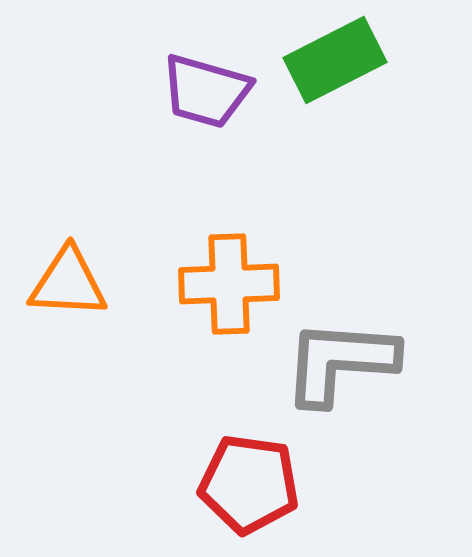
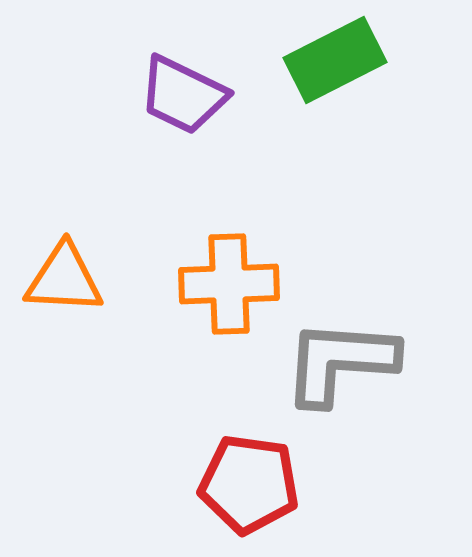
purple trapezoid: moved 23 px left, 4 px down; rotated 10 degrees clockwise
orange triangle: moved 4 px left, 4 px up
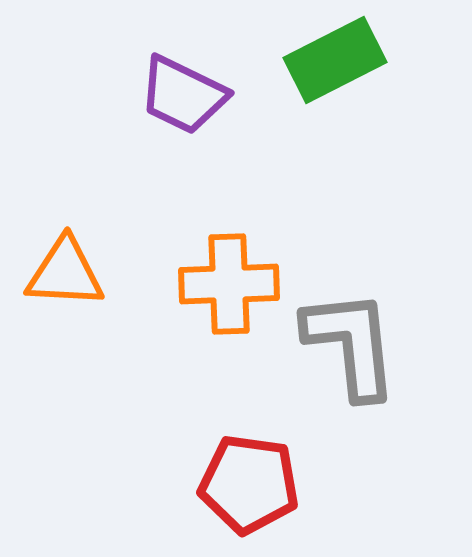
orange triangle: moved 1 px right, 6 px up
gray L-shape: moved 11 px right, 18 px up; rotated 80 degrees clockwise
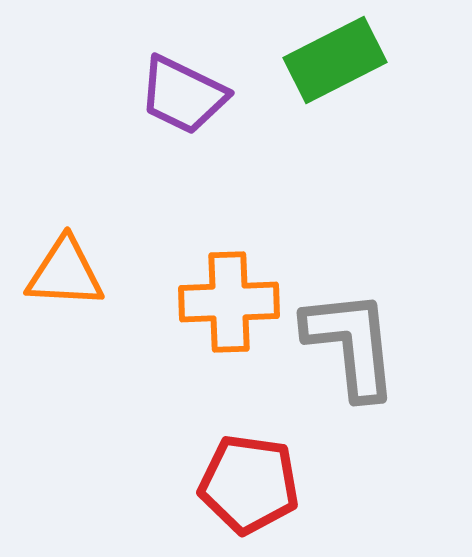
orange cross: moved 18 px down
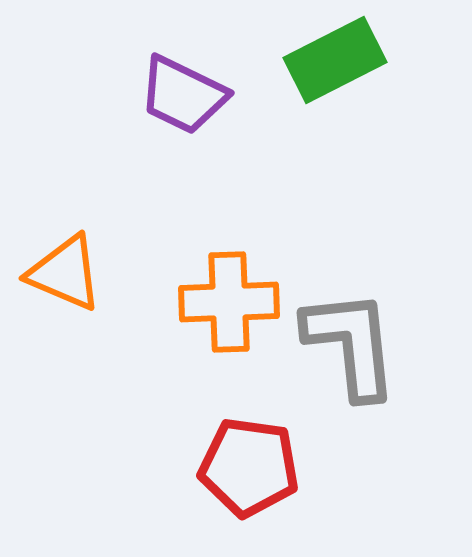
orange triangle: rotated 20 degrees clockwise
red pentagon: moved 17 px up
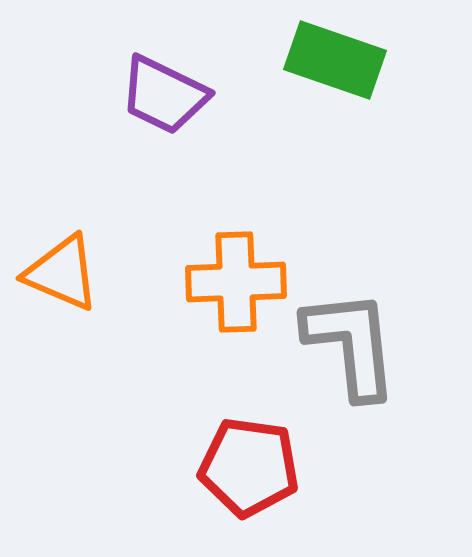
green rectangle: rotated 46 degrees clockwise
purple trapezoid: moved 19 px left
orange triangle: moved 3 px left
orange cross: moved 7 px right, 20 px up
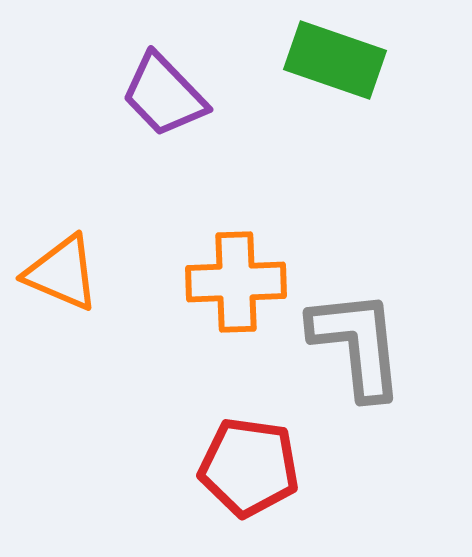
purple trapezoid: rotated 20 degrees clockwise
gray L-shape: moved 6 px right
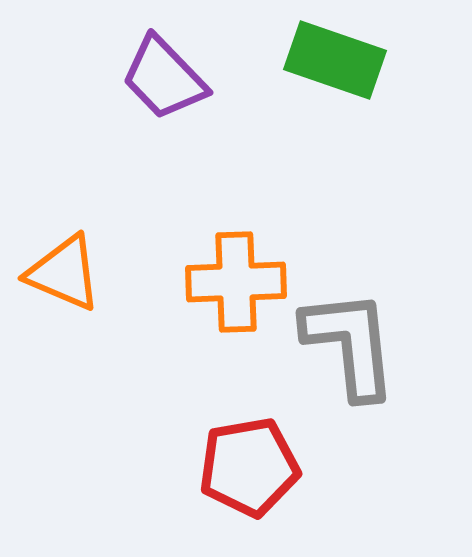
purple trapezoid: moved 17 px up
orange triangle: moved 2 px right
gray L-shape: moved 7 px left
red pentagon: rotated 18 degrees counterclockwise
